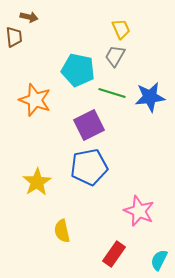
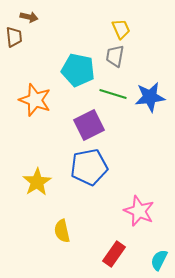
gray trapezoid: rotated 20 degrees counterclockwise
green line: moved 1 px right, 1 px down
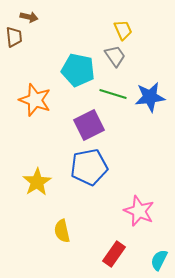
yellow trapezoid: moved 2 px right, 1 px down
gray trapezoid: rotated 135 degrees clockwise
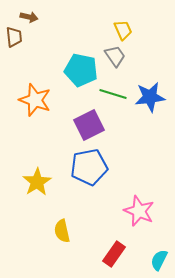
cyan pentagon: moved 3 px right
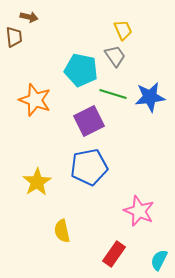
purple square: moved 4 px up
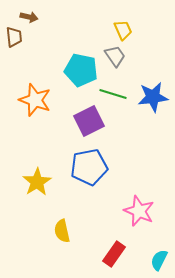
blue star: moved 3 px right
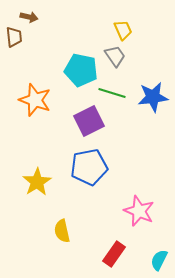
green line: moved 1 px left, 1 px up
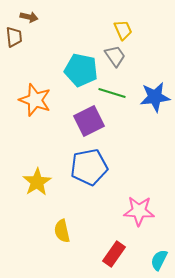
blue star: moved 2 px right
pink star: rotated 20 degrees counterclockwise
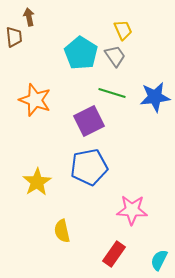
brown arrow: rotated 114 degrees counterclockwise
cyan pentagon: moved 17 px up; rotated 20 degrees clockwise
pink star: moved 7 px left, 1 px up
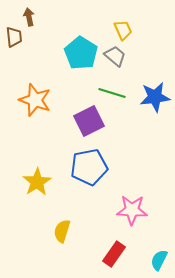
gray trapezoid: rotated 15 degrees counterclockwise
yellow semicircle: rotated 30 degrees clockwise
